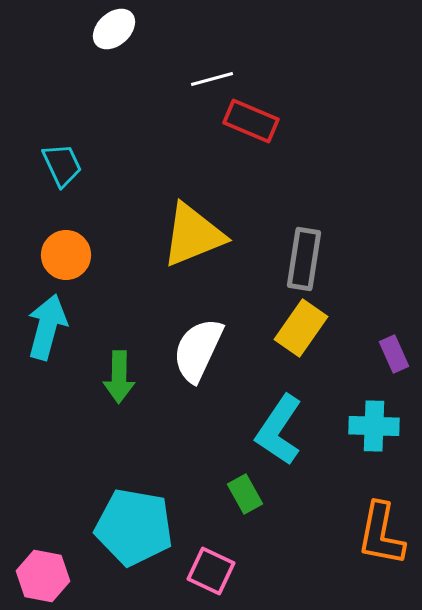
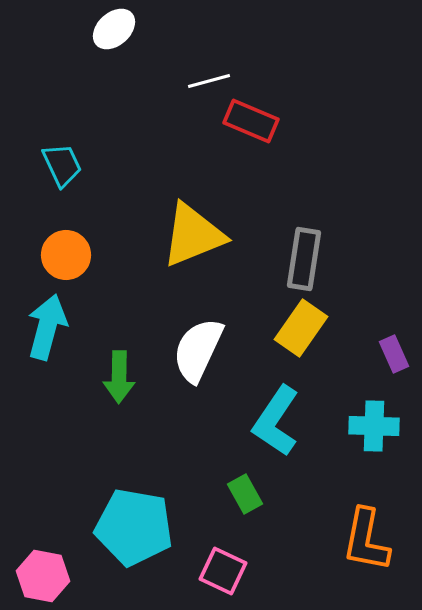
white line: moved 3 px left, 2 px down
cyan L-shape: moved 3 px left, 9 px up
orange L-shape: moved 15 px left, 6 px down
pink square: moved 12 px right
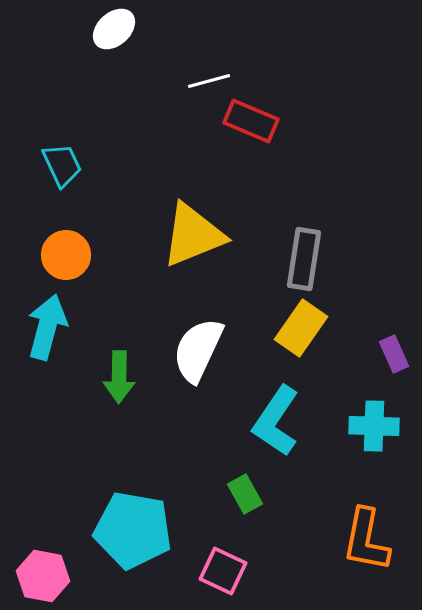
cyan pentagon: moved 1 px left, 3 px down
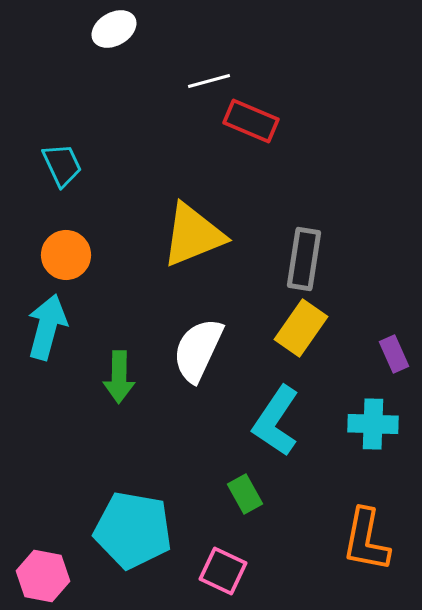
white ellipse: rotated 12 degrees clockwise
cyan cross: moved 1 px left, 2 px up
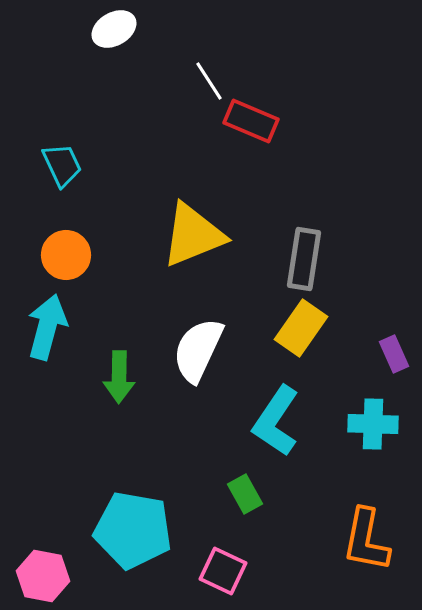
white line: rotated 72 degrees clockwise
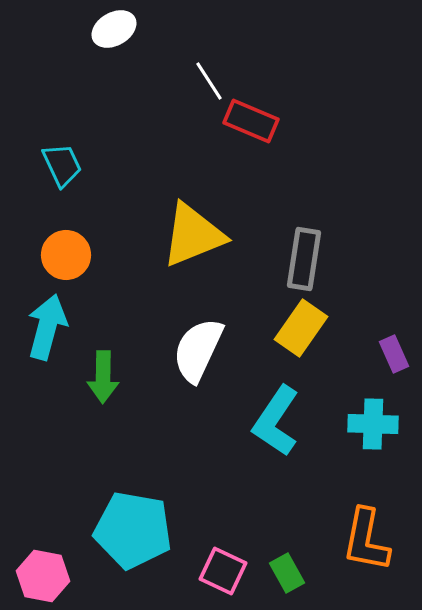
green arrow: moved 16 px left
green rectangle: moved 42 px right, 79 px down
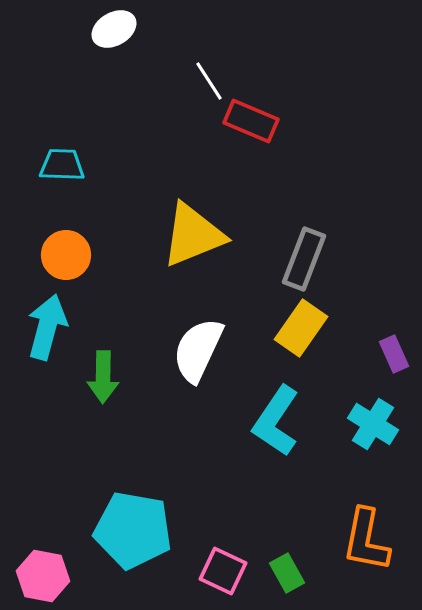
cyan trapezoid: rotated 63 degrees counterclockwise
gray rectangle: rotated 12 degrees clockwise
cyan cross: rotated 30 degrees clockwise
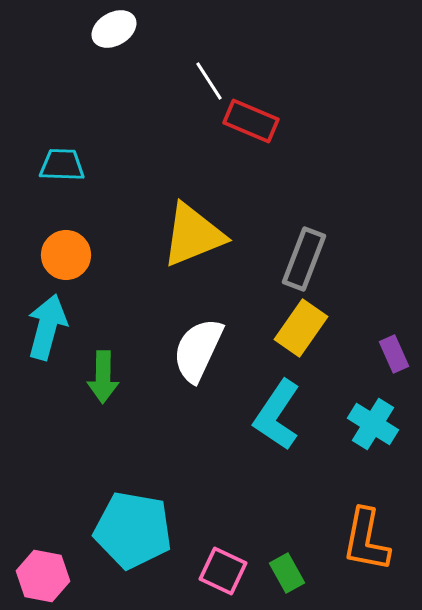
cyan L-shape: moved 1 px right, 6 px up
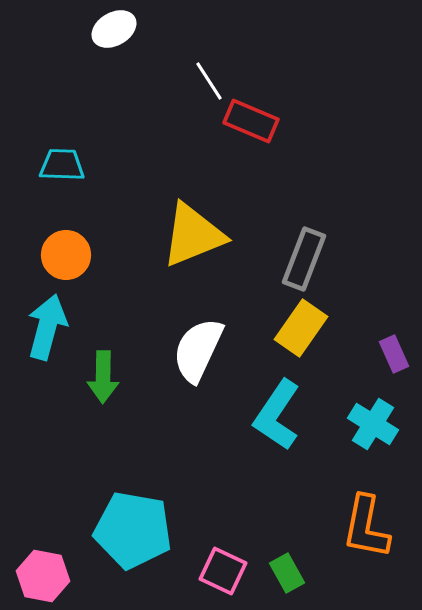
orange L-shape: moved 13 px up
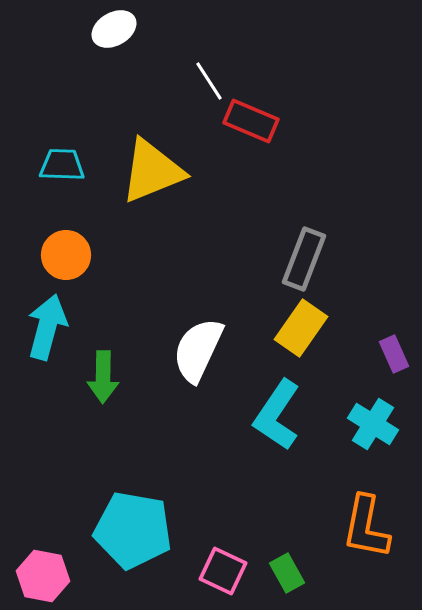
yellow triangle: moved 41 px left, 64 px up
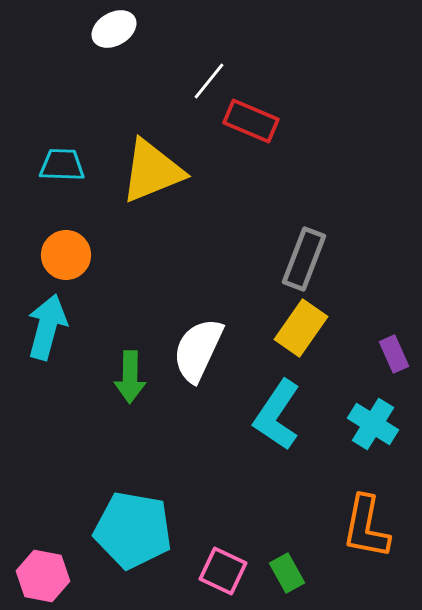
white line: rotated 72 degrees clockwise
green arrow: moved 27 px right
